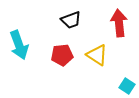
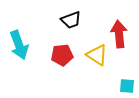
red arrow: moved 11 px down
cyan square: rotated 28 degrees counterclockwise
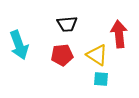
black trapezoid: moved 4 px left, 4 px down; rotated 15 degrees clockwise
cyan square: moved 26 px left, 7 px up
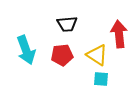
cyan arrow: moved 7 px right, 5 px down
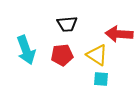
red arrow: rotated 80 degrees counterclockwise
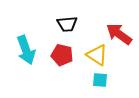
red arrow: rotated 32 degrees clockwise
red pentagon: rotated 20 degrees clockwise
cyan square: moved 1 px left, 1 px down
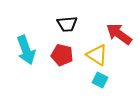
cyan square: rotated 21 degrees clockwise
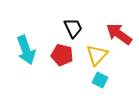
black trapezoid: moved 6 px right, 4 px down; rotated 110 degrees counterclockwise
yellow triangle: rotated 40 degrees clockwise
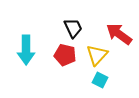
cyan arrow: rotated 20 degrees clockwise
red pentagon: moved 3 px right
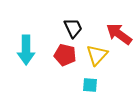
cyan square: moved 10 px left, 5 px down; rotated 21 degrees counterclockwise
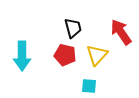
black trapezoid: rotated 10 degrees clockwise
red arrow: moved 2 px right, 2 px up; rotated 20 degrees clockwise
cyan arrow: moved 4 px left, 6 px down
cyan square: moved 1 px left, 1 px down
